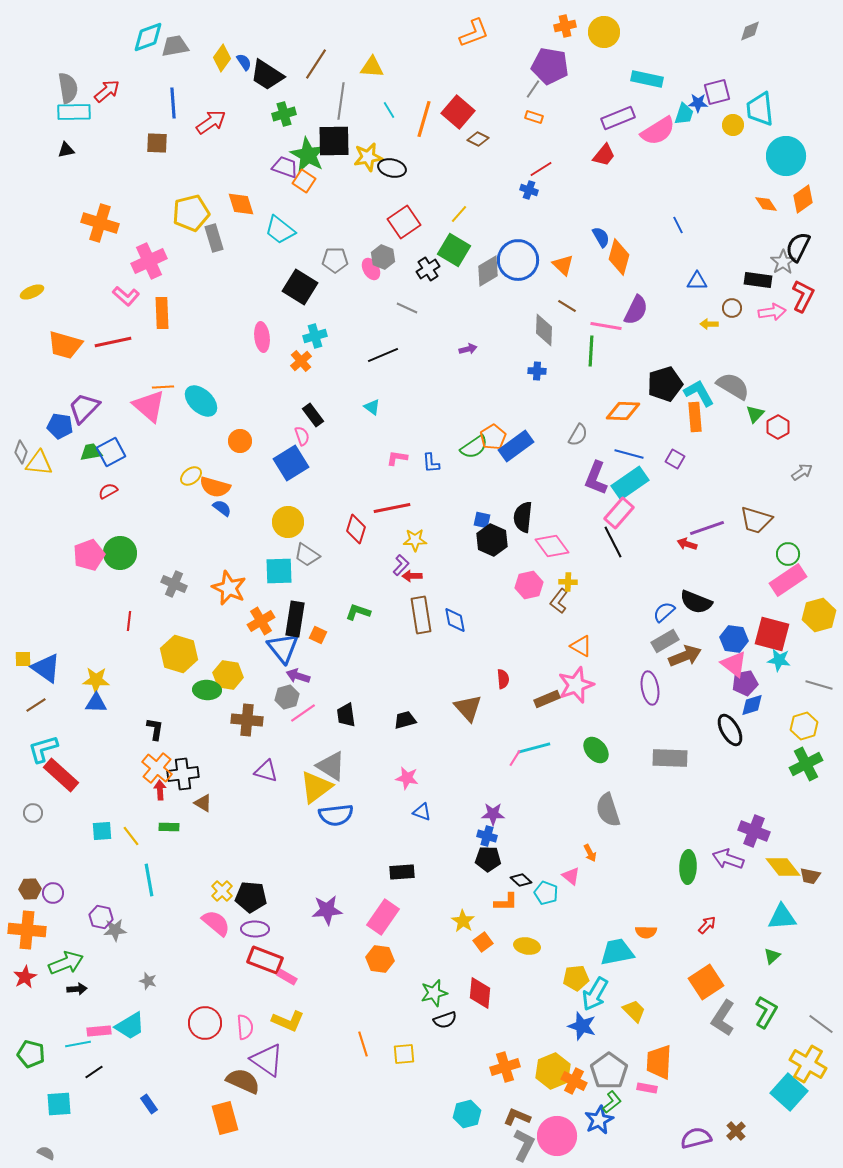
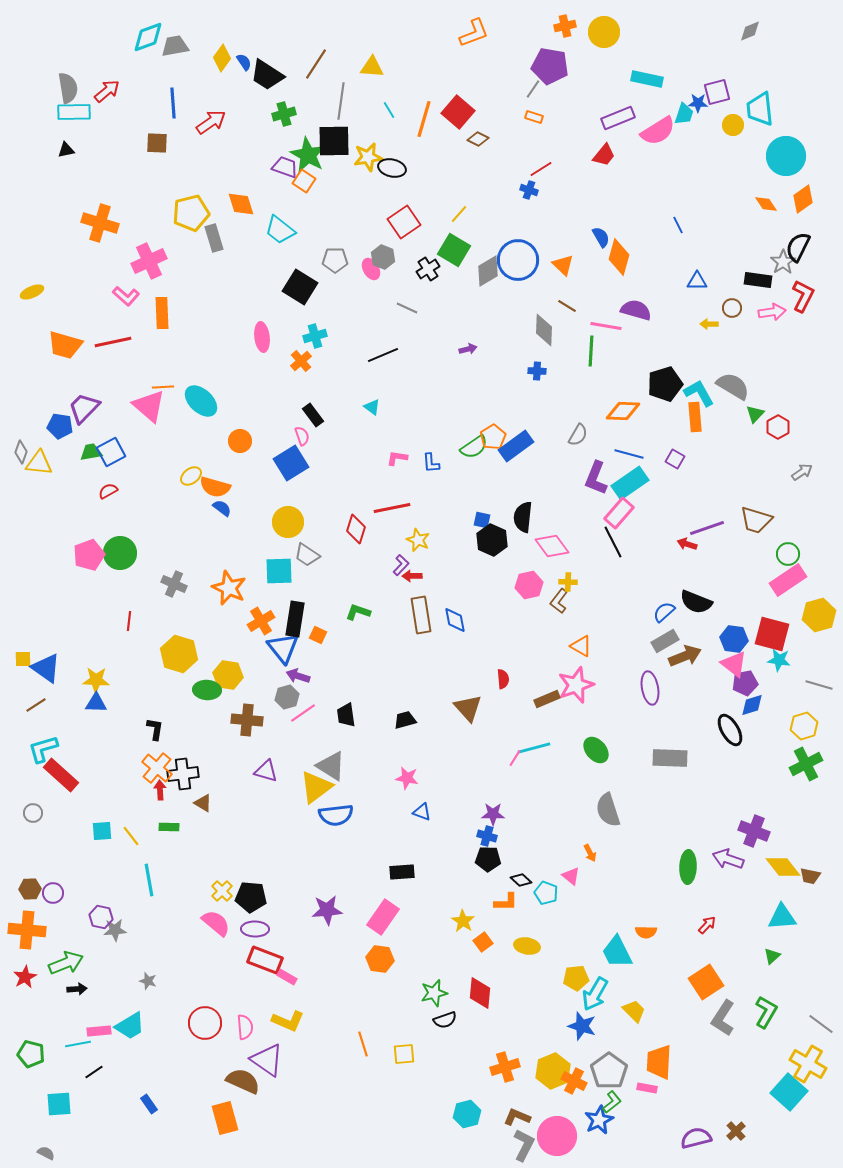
purple semicircle at (636, 310): rotated 100 degrees counterclockwise
yellow star at (415, 540): moved 3 px right; rotated 25 degrees clockwise
cyan trapezoid at (617, 952): rotated 105 degrees counterclockwise
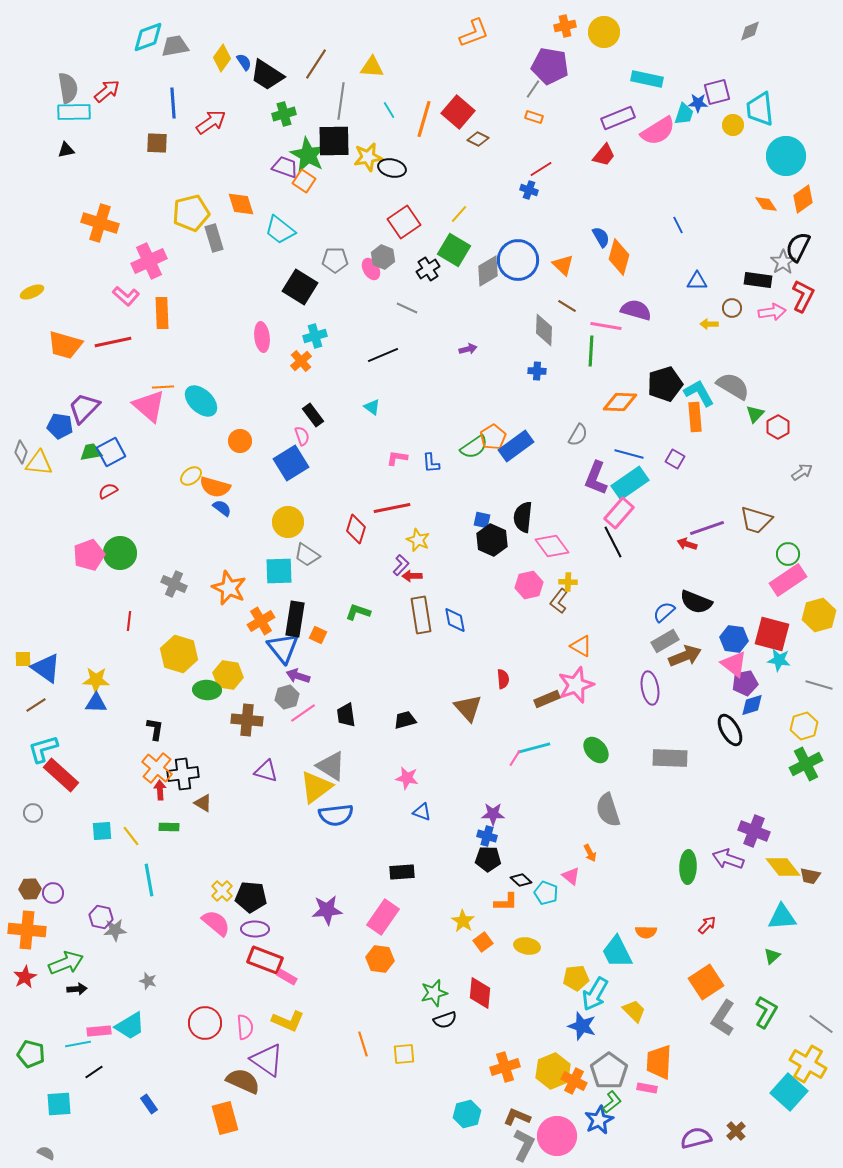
orange diamond at (623, 411): moved 3 px left, 9 px up
